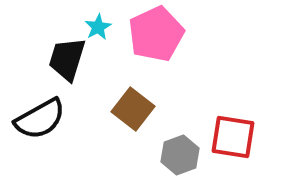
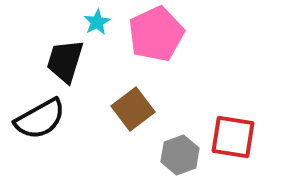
cyan star: moved 1 px left, 5 px up
black trapezoid: moved 2 px left, 2 px down
brown square: rotated 15 degrees clockwise
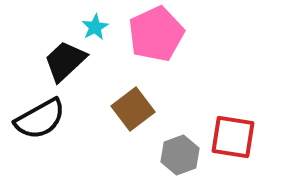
cyan star: moved 2 px left, 5 px down
black trapezoid: rotated 30 degrees clockwise
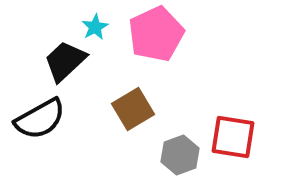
brown square: rotated 6 degrees clockwise
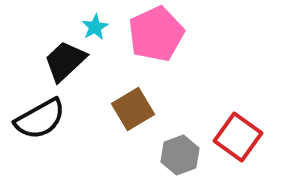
red square: moved 5 px right; rotated 27 degrees clockwise
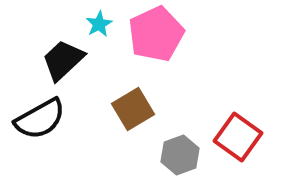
cyan star: moved 4 px right, 3 px up
black trapezoid: moved 2 px left, 1 px up
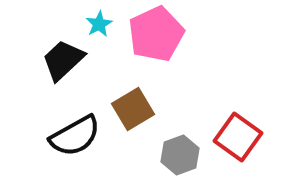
black semicircle: moved 35 px right, 17 px down
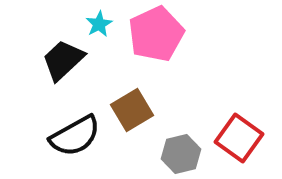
brown square: moved 1 px left, 1 px down
red square: moved 1 px right, 1 px down
gray hexagon: moved 1 px right, 1 px up; rotated 6 degrees clockwise
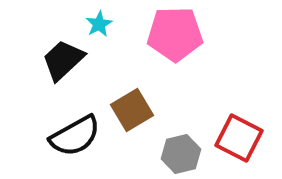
pink pentagon: moved 19 px right; rotated 24 degrees clockwise
red square: rotated 9 degrees counterclockwise
